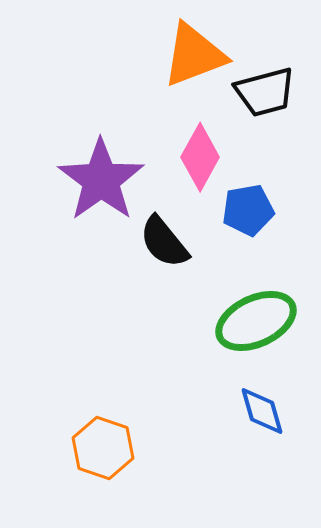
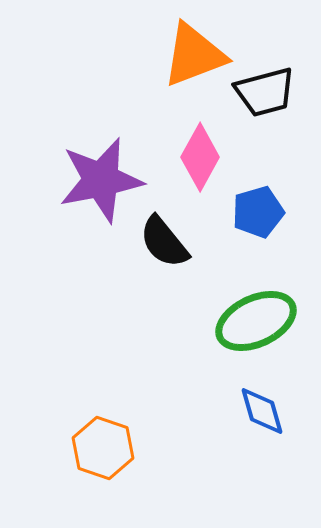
purple star: rotated 24 degrees clockwise
blue pentagon: moved 10 px right, 2 px down; rotated 6 degrees counterclockwise
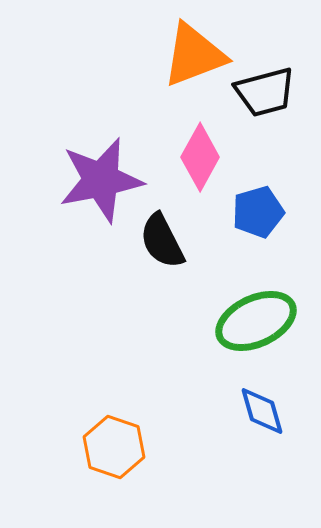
black semicircle: moved 2 px left, 1 px up; rotated 12 degrees clockwise
orange hexagon: moved 11 px right, 1 px up
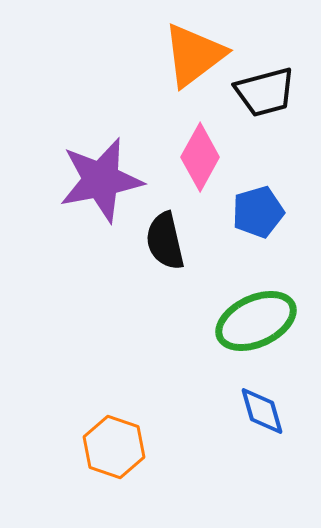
orange triangle: rotated 16 degrees counterclockwise
black semicircle: moved 3 px right; rotated 14 degrees clockwise
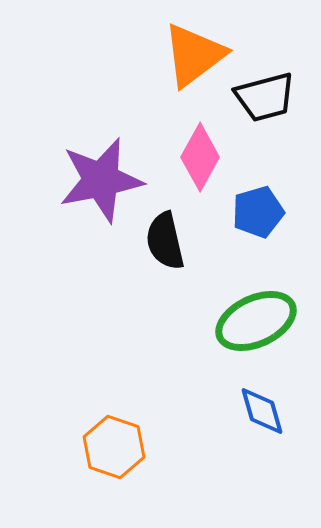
black trapezoid: moved 5 px down
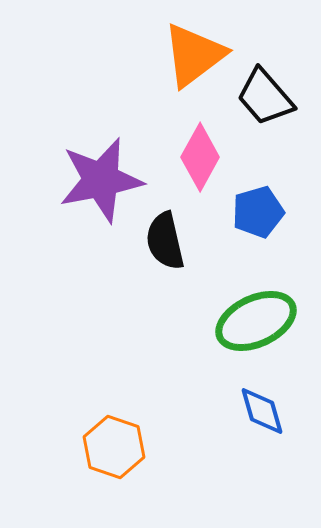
black trapezoid: rotated 64 degrees clockwise
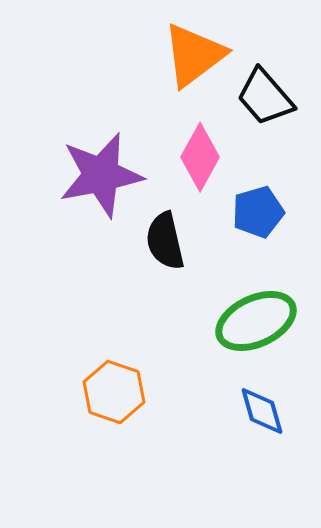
purple star: moved 5 px up
orange hexagon: moved 55 px up
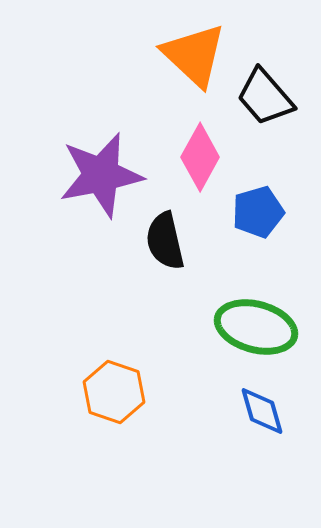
orange triangle: rotated 40 degrees counterclockwise
green ellipse: moved 6 px down; rotated 40 degrees clockwise
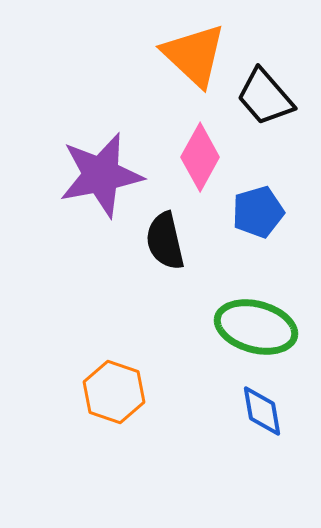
blue diamond: rotated 6 degrees clockwise
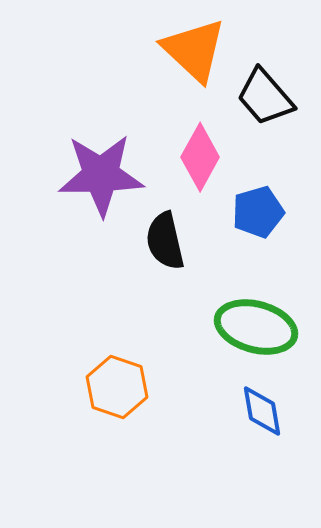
orange triangle: moved 5 px up
purple star: rotated 10 degrees clockwise
orange hexagon: moved 3 px right, 5 px up
